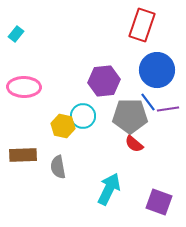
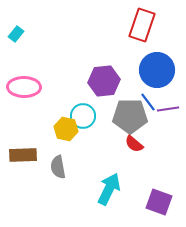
yellow hexagon: moved 3 px right, 3 px down
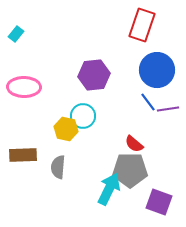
purple hexagon: moved 10 px left, 6 px up
gray pentagon: moved 54 px down
gray semicircle: rotated 15 degrees clockwise
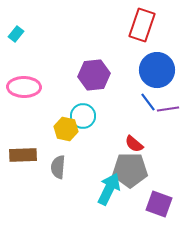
purple square: moved 2 px down
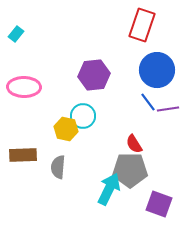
red semicircle: rotated 18 degrees clockwise
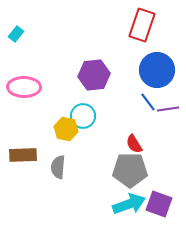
cyan arrow: moved 20 px right, 15 px down; rotated 44 degrees clockwise
